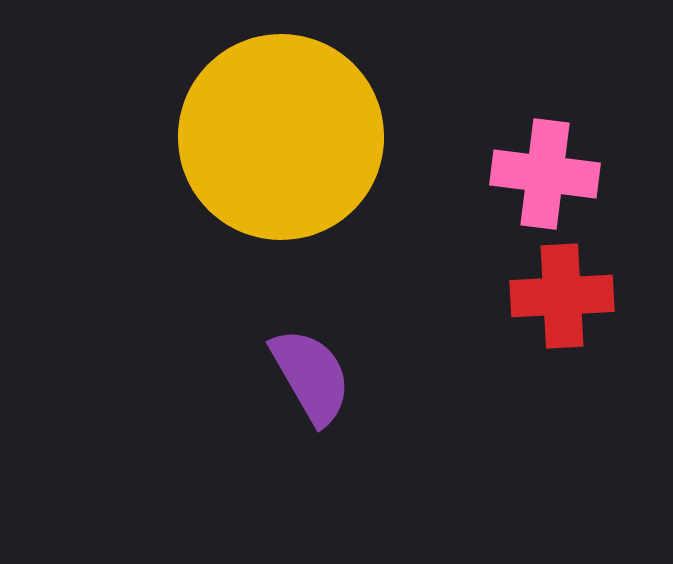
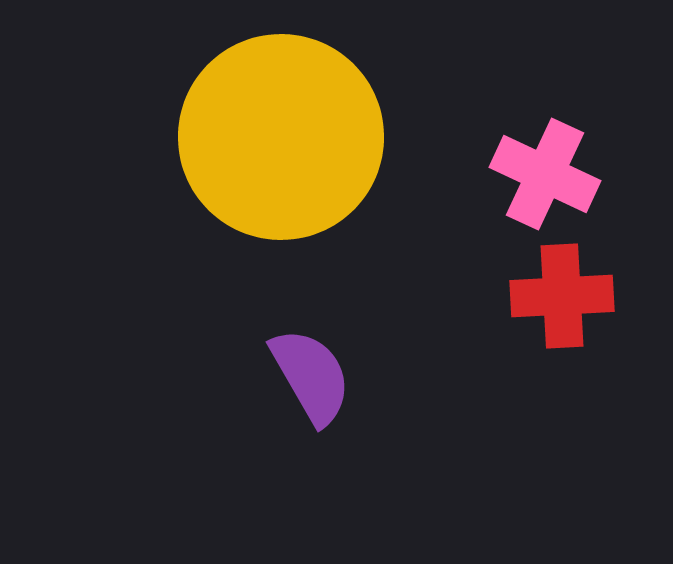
pink cross: rotated 18 degrees clockwise
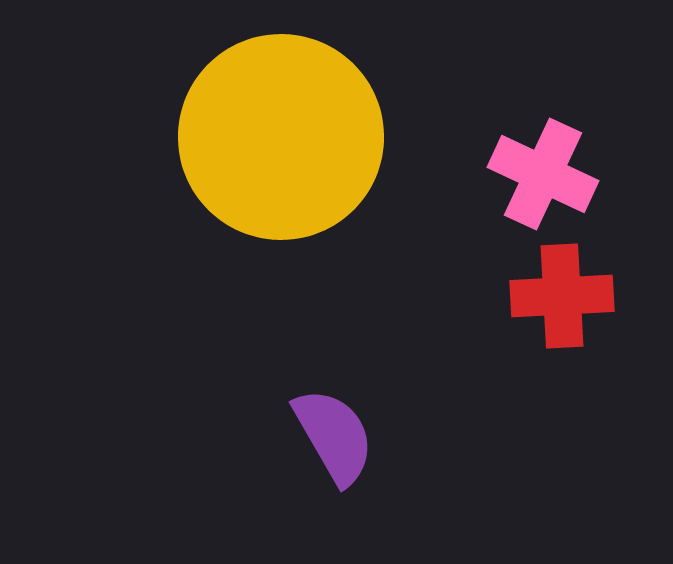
pink cross: moved 2 px left
purple semicircle: moved 23 px right, 60 px down
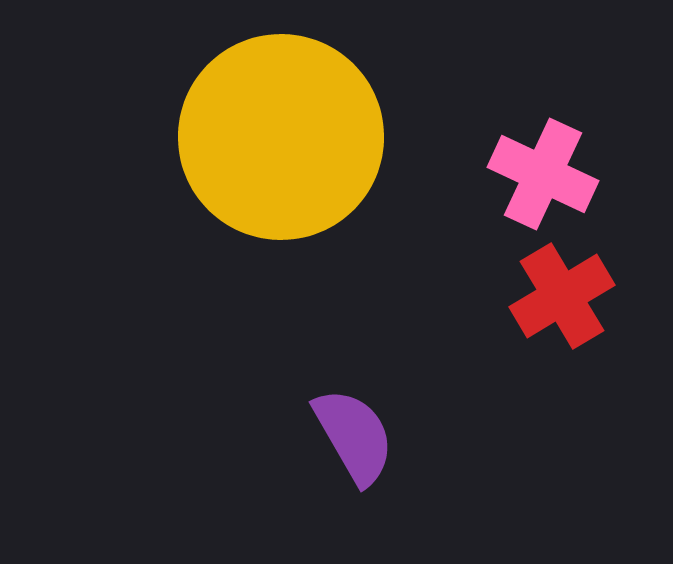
red cross: rotated 28 degrees counterclockwise
purple semicircle: moved 20 px right
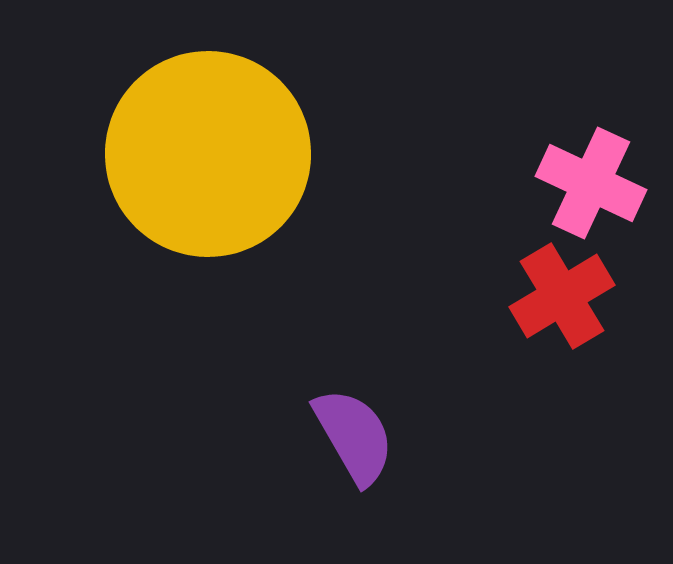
yellow circle: moved 73 px left, 17 px down
pink cross: moved 48 px right, 9 px down
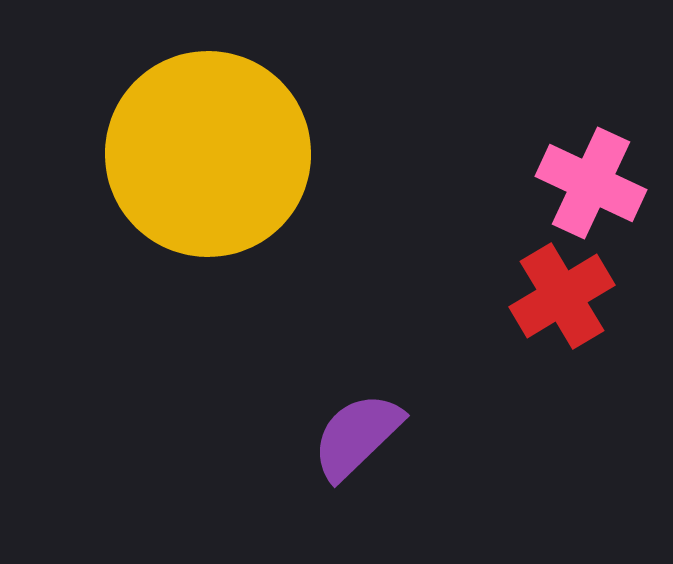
purple semicircle: moved 3 px right; rotated 104 degrees counterclockwise
